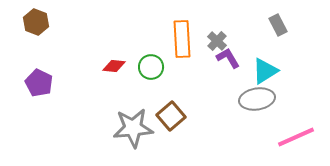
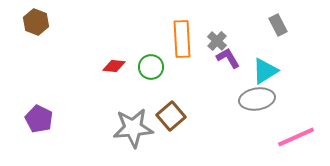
purple pentagon: moved 36 px down
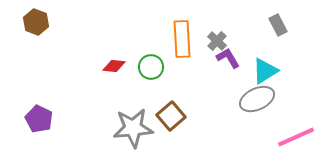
gray ellipse: rotated 16 degrees counterclockwise
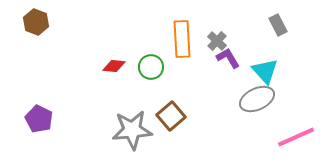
cyan triangle: rotated 40 degrees counterclockwise
gray star: moved 1 px left, 2 px down
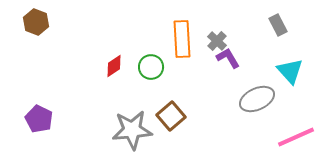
red diamond: rotated 40 degrees counterclockwise
cyan triangle: moved 25 px right
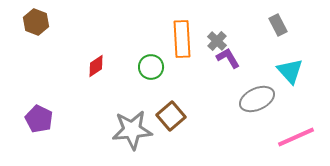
red diamond: moved 18 px left
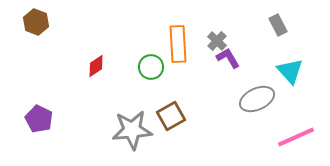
orange rectangle: moved 4 px left, 5 px down
brown square: rotated 12 degrees clockwise
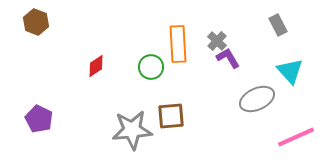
brown square: rotated 24 degrees clockwise
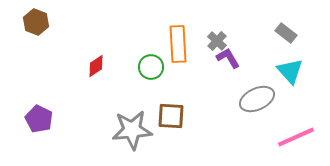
gray rectangle: moved 8 px right, 8 px down; rotated 25 degrees counterclockwise
brown square: rotated 8 degrees clockwise
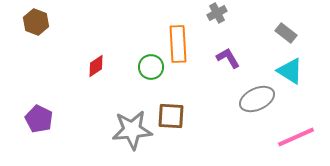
gray cross: moved 28 px up; rotated 18 degrees clockwise
cyan triangle: rotated 16 degrees counterclockwise
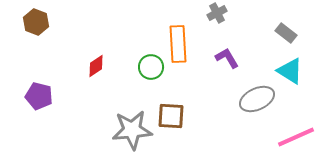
purple L-shape: moved 1 px left
purple pentagon: moved 23 px up; rotated 12 degrees counterclockwise
